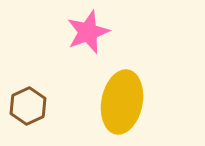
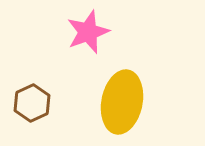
brown hexagon: moved 4 px right, 3 px up
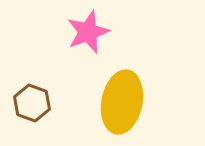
brown hexagon: rotated 15 degrees counterclockwise
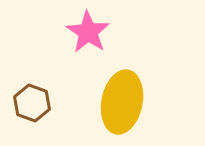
pink star: rotated 18 degrees counterclockwise
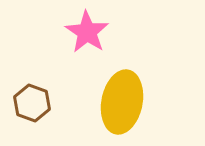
pink star: moved 1 px left
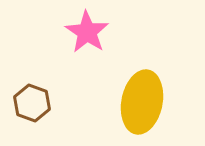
yellow ellipse: moved 20 px right
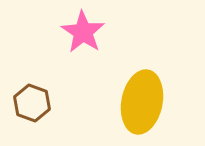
pink star: moved 4 px left
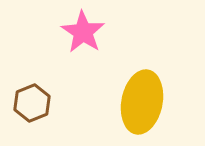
brown hexagon: rotated 18 degrees clockwise
